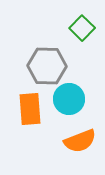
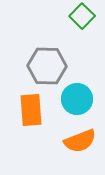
green square: moved 12 px up
cyan circle: moved 8 px right
orange rectangle: moved 1 px right, 1 px down
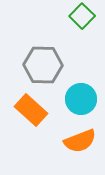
gray hexagon: moved 4 px left, 1 px up
cyan circle: moved 4 px right
orange rectangle: rotated 44 degrees counterclockwise
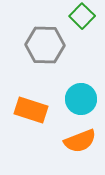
gray hexagon: moved 2 px right, 20 px up
orange rectangle: rotated 24 degrees counterclockwise
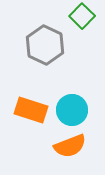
gray hexagon: rotated 24 degrees clockwise
cyan circle: moved 9 px left, 11 px down
orange semicircle: moved 10 px left, 5 px down
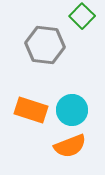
gray hexagon: rotated 18 degrees counterclockwise
